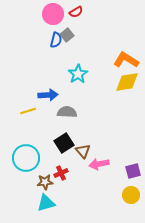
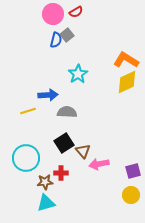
yellow diamond: rotated 15 degrees counterclockwise
red cross: rotated 24 degrees clockwise
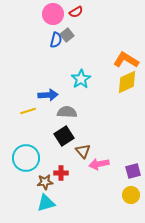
cyan star: moved 3 px right, 5 px down
black square: moved 7 px up
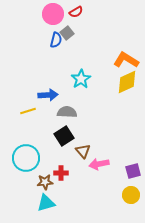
gray square: moved 2 px up
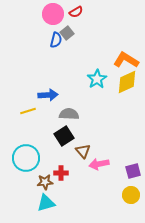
cyan star: moved 16 px right
gray semicircle: moved 2 px right, 2 px down
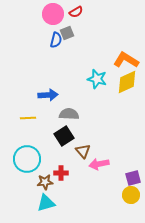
gray square: rotated 16 degrees clockwise
cyan star: rotated 24 degrees counterclockwise
yellow line: moved 7 px down; rotated 14 degrees clockwise
cyan circle: moved 1 px right, 1 px down
purple square: moved 7 px down
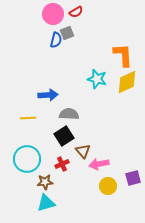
orange L-shape: moved 3 px left, 5 px up; rotated 55 degrees clockwise
red cross: moved 1 px right, 9 px up; rotated 24 degrees counterclockwise
yellow circle: moved 23 px left, 9 px up
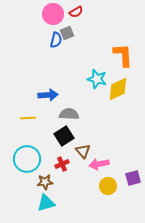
yellow diamond: moved 9 px left, 7 px down
